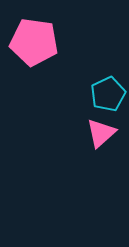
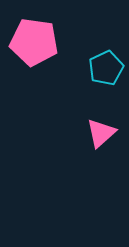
cyan pentagon: moved 2 px left, 26 px up
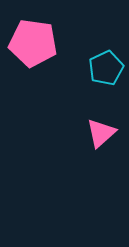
pink pentagon: moved 1 px left, 1 px down
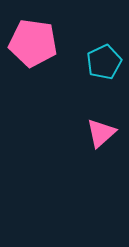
cyan pentagon: moved 2 px left, 6 px up
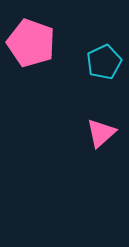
pink pentagon: moved 2 px left; rotated 12 degrees clockwise
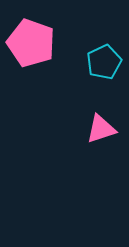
pink triangle: moved 4 px up; rotated 24 degrees clockwise
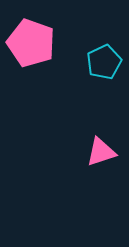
pink triangle: moved 23 px down
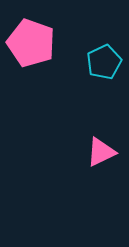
pink triangle: rotated 8 degrees counterclockwise
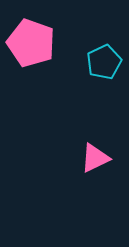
pink triangle: moved 6 px left, 6 px down
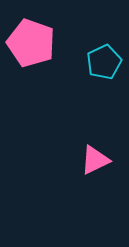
pink triangle: moved 2 px down
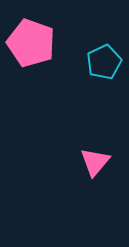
pink triangle: moved 2 px down; rotated 24 degrees counterclockwise
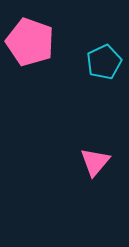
pink pentagon: moved 1 px left, 1 px up
